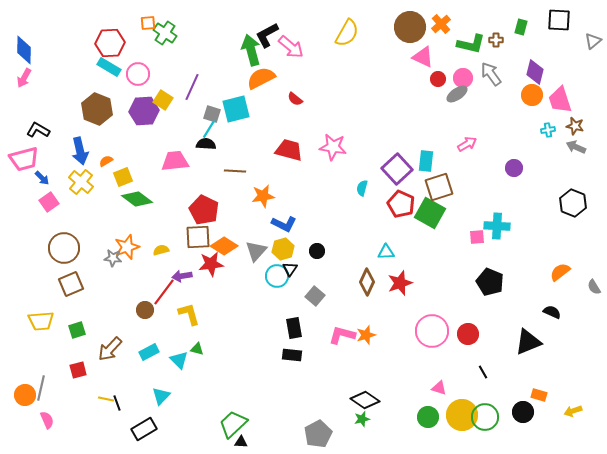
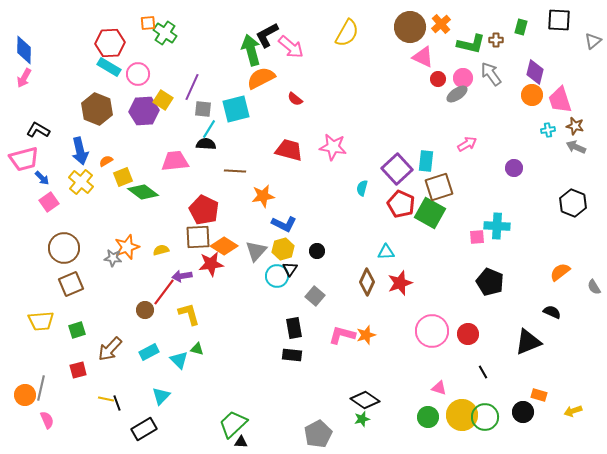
gray square at (212, 114): moved 9 px left, 5 px up; rotated 12 degrees counterclockwise
green diamond at (137, 199): moved 6 px right, 7 px up
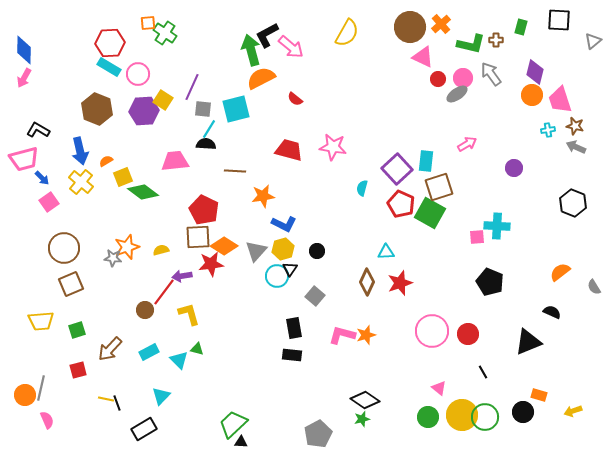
pink triangle at (439, 388): rotated 21 degrees clockwise
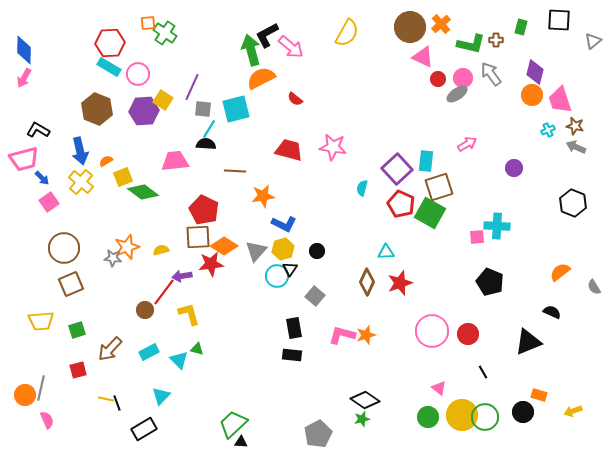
cyan cross at (548, 130): rotated 16 degrees counterclockwise
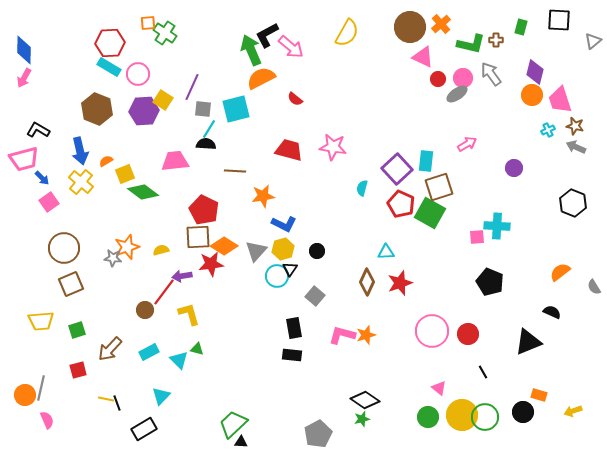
green arrow at (251, 50): rotated 8 degrees counterclockwise
yellow square at (123, 177): moved 2 px right, 3 px up
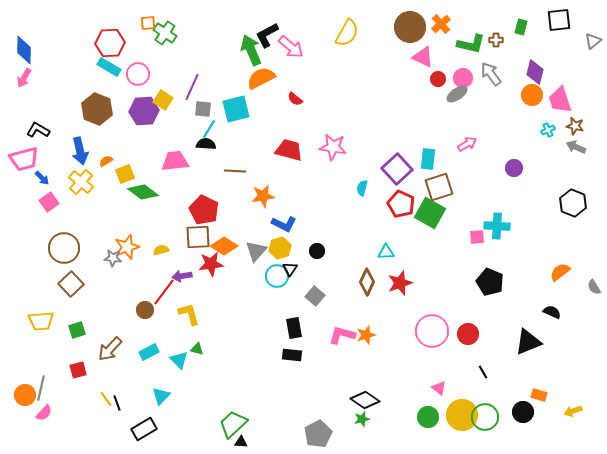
black square at (559, 20): rotated 10 degrees counterclockwise
cyan rectangle at (426, 161): moved 2 px right, 2 px up
yellow hexagon at (283, 249): moved 3 px left, 1 px up
brown square at (71, 284): rotated 20 degrees counterclockwise
yellow line at (106, 399): rotated 42 degrees clockwise
pink semicircle at (47, 420): moved 3 px left, 7 px up; rotated 66 degrees clockwise
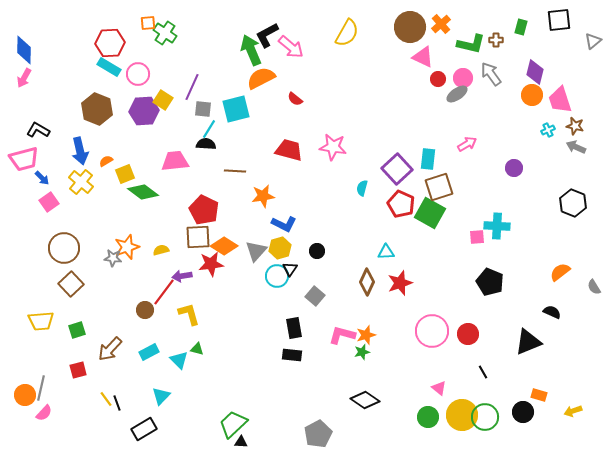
green star at (362, 419): moved 67 px up
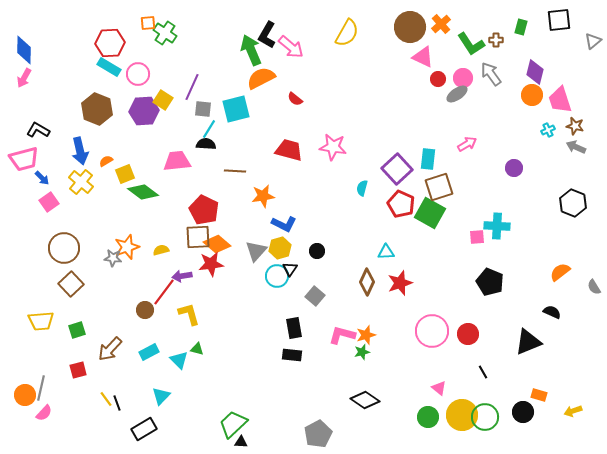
black L-shape at (267, 35): rotated 32 degrees counterclockwise
green L-shape at (471, 44): rotated 44 degrees clockwise
pink trapezoid at (175, 161): moved 2 px right
orange diamond at (224, 246): moved 7 px left, 2 px up; rotated 8 degrees clockwise
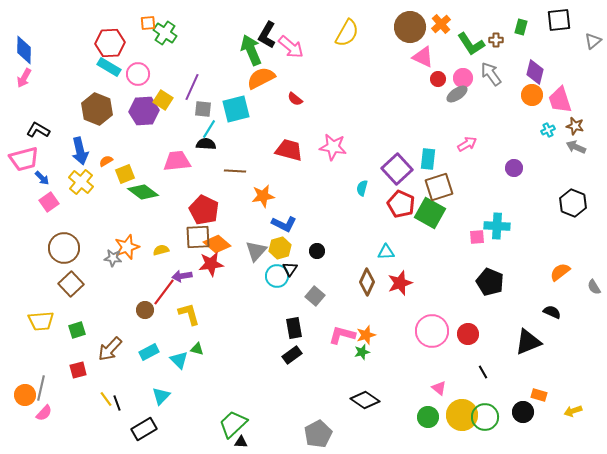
black rectangle at (292, 355): rotated 42 degrees counterclockwise
